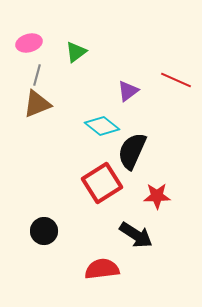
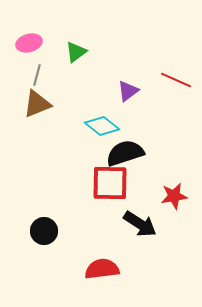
black semicircle: moved 7 px left, 2 px down; rotated 48 degrees clockwise
red square: moved 8 px right; rotated 33 degrees clockwise
red star: moved 17 px right; rotated 8 degrees counterclockwise
black arrow: moved 4 px right, 11 px up
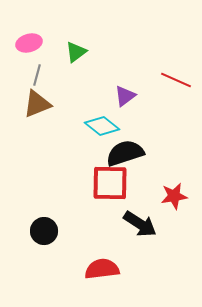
purple triangle: moved 3 px left, 5 px down
